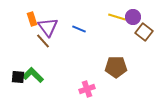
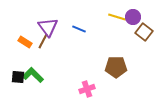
orange rectangle: moved 7 px left, 23 px down; rotated 40 degrees counterclockwise
brown line: rotated 70 degrees clockwise
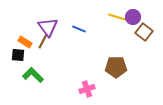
black square: moved 22 px up
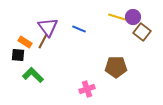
brown square: moved 2 px left
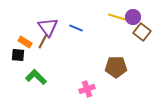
blue line: moved 3 px left, 1 px up
green L-shape: moved 3 px right, 2 px down
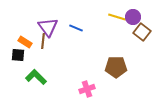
brown line: rotated 21 degrees counterclockwise
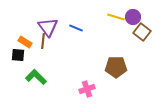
yellow line: moved 1 px left
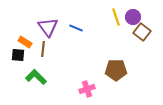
yellow line: rotated 54 degrees clockwise
brown line: moved 8 px down
brown pentagon: moved 3 px down
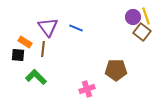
yellow line: moved 30 px right, 1 px up
